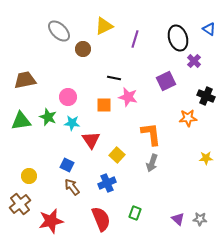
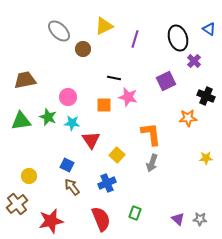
brown cross: moved 3 px left
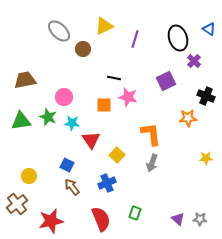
pink circle: moved 4 px left
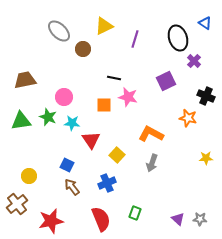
blue triangle: moved 4 px left, 6 px up
orange star: rotated 18 degrees clockwise
orange L-shape: rotated 55 degrees counterclockwise
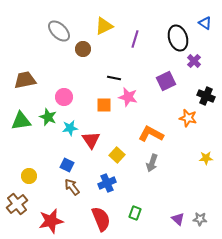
cyan star: moved 2 px left, 5 px down; rotated 14 degrees counterclockwise
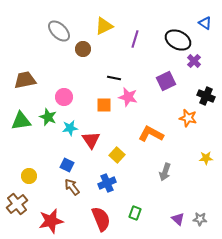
black ellipse: moved 2 px down; rotated 45 degrees counterclockwise
gray arrow: moved 13 px right, 9 px down
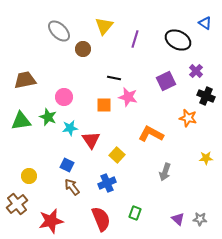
yellow triangle: rotated 24 degrees counterclockwise
purple cross: moved 2 px right, 10 px down
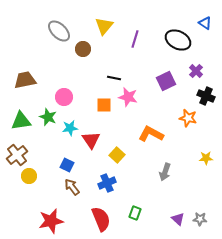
brown cross: moved 49 px up
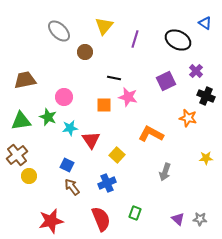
brown circle: moved 2 px right, 3 px down
